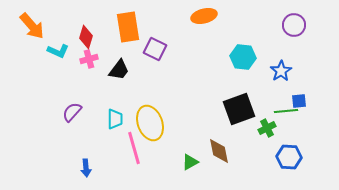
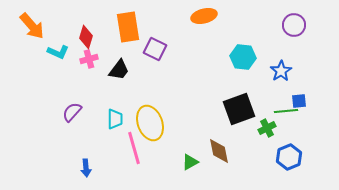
cyan L-shape: moved 1 px down
blue hexagon: rotated 25 degrees counterclockwise
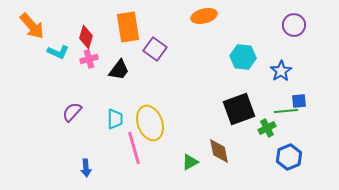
purple square: rotated 10 degrees clockwise
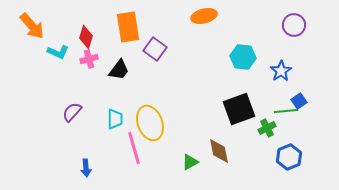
blue square: rotated 28 degrees counterclockwise
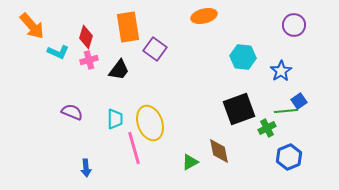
pink cross: moved 1 px down
purple semicircle: rotated 70 degrees clockwise
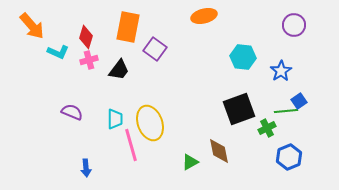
orange rectangle: rotated 20 degrees clockwise
pink line: moved 3 px left, 3 px up
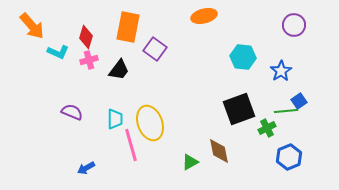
blue arrow: rotated 66 degrees clockwise
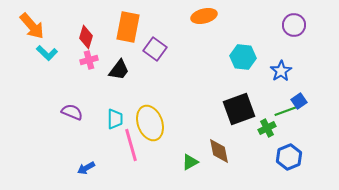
cyan L-shape: moved 11 px left, 1 px down; rotated 20 degrees clockwise
green line: rotated 15 degrees counterclockwise
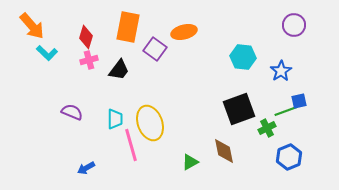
orange ellipse: moved 20 px left, 16 px down
blue square: rotated 21 degrees clockwise
brown diamond: moved 5 px right
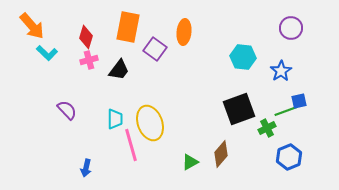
purple circle: moved 3 px left, 3 px down
orange ellipse: rotated 70 degrees counterclockwise
purple semicircle: moved 5 px left, 2 px up; rotated 25 degrees clockwise
brown diamond: moved 3 px left, 3 px down; rotated 52 degrees clockwise
blue arrow: rotated 48 degrees counterclockwise
